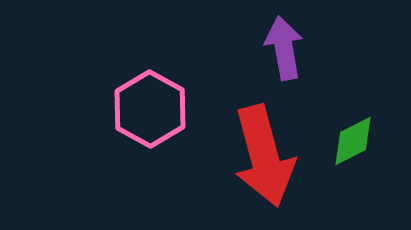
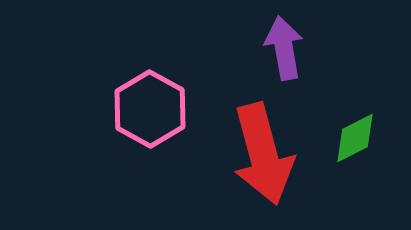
green diamond: moved 2 px right, 3 px up
red arrow: moved 1 px left, 2 px up
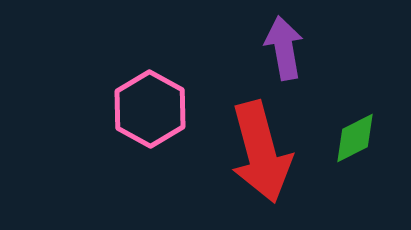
red arrow: moved 2 px left, 2 px up
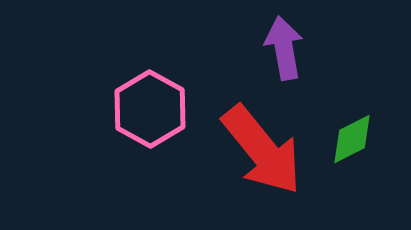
green diamond: moved 3 px left, 1 px down
red arrow: moved 1 px right, 2 px up; rotated 24 degrees counterclockwise
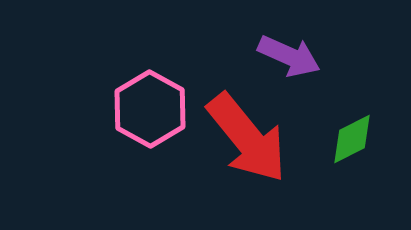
purple arrow: moved 5 px right, 8 px down; rotated 124 degrees clockwise
red arrow: moved 15 px left, 12 px up
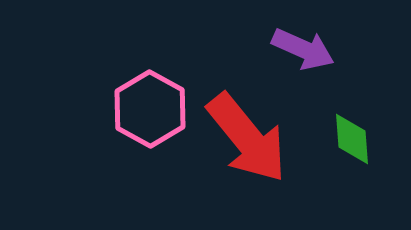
purple arrow: moved 14 px right, 7 px up
green diamond: rotated 68 degrees counterclockwise
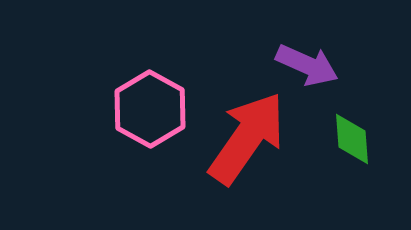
purple arrow: moved 4 px right, 16 px down
red arrow: rotated 106 degrees counterclockwise
